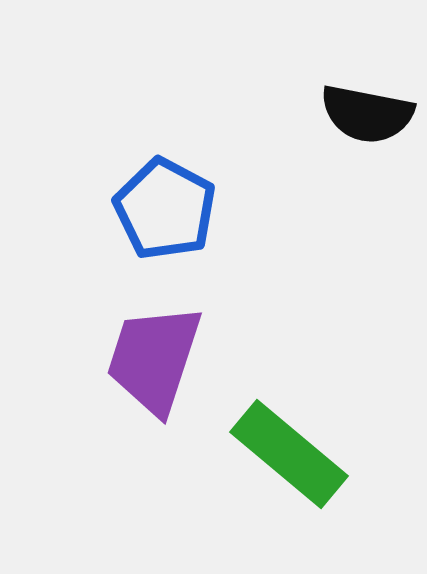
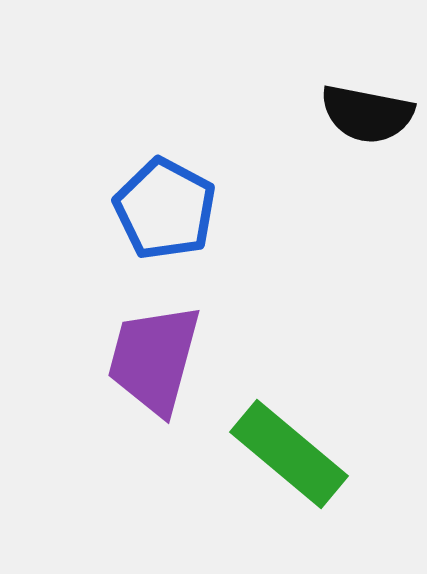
purple trapezoid: rotated 3 degrees counterclockwise
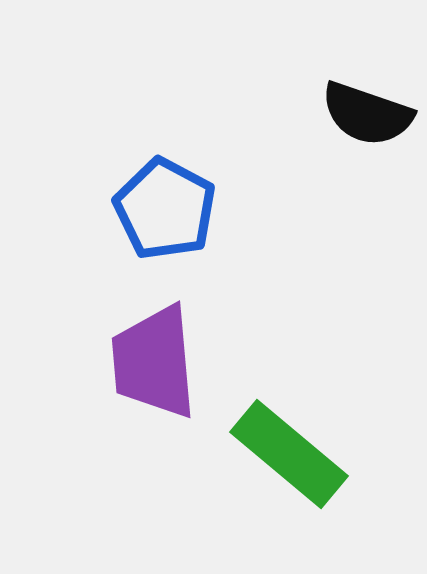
black semicircle: rotated 8 degrees clockwise
purple trapezoid: moved 3 px down; rotated 20 degrees counterclockwise
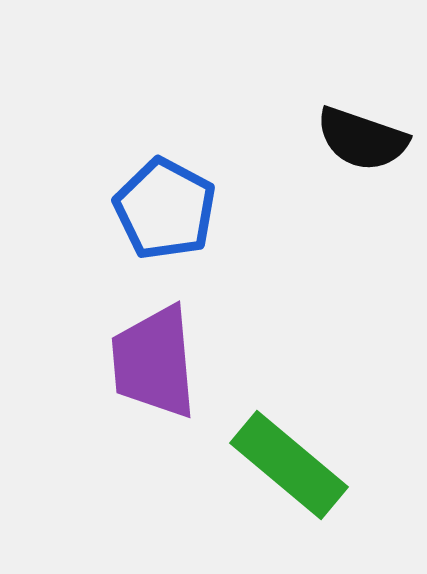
black semicircle: moved 5 px left, 25 px down
green rectangle: moved 11 px down
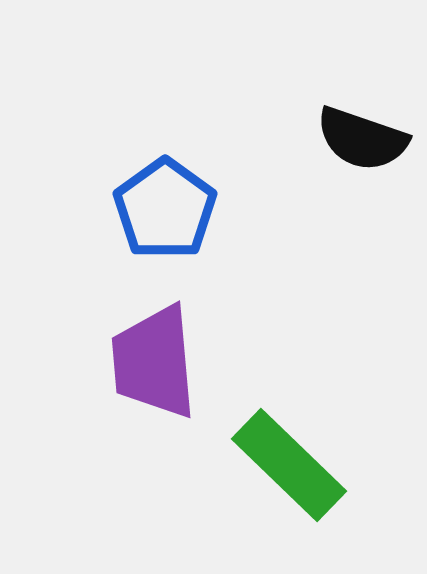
blue pentagon: rotated 8 degrees clockwise
green rectangle: rotated 4 degrees clockwise
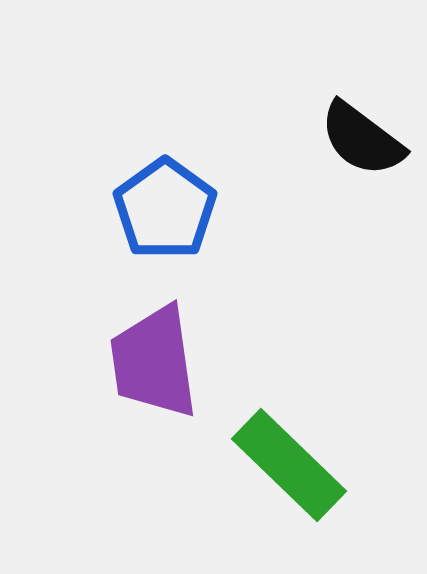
black semicircle: rotated 18 degrees clockwise
purple trapezoid: rotated 3 degrees counterclockwise
